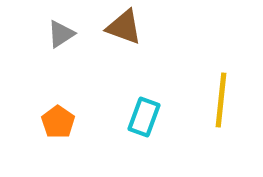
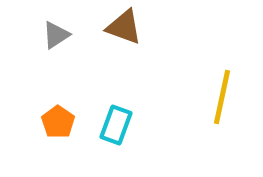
gray triangle: moved 5 px left, 1 px down
yellow line: moved 1 px right, 3 px up; rotated 6 degrees clockwise
cyan rectangle: moved 28 px left, 8 px down
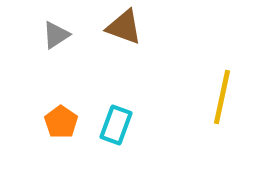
orange pentagon: moved 3 px right
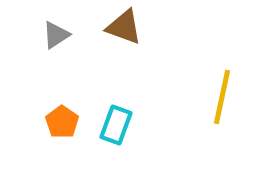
orange pentagon: moved 1 px right
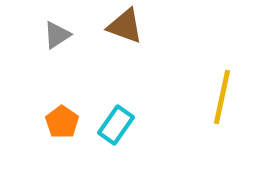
brown triangle: moved 1 px right, 1 px up
gray triangle: moved 1 px right
cyan rectangle: rotated 15 degrees clockwise
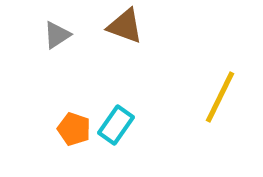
yellow line: moved 2 px left; rotated 14 degrees clockwise
orange pentagon: moved 12 px right, 7 px down; rotated 16 degrees counterclockwise
